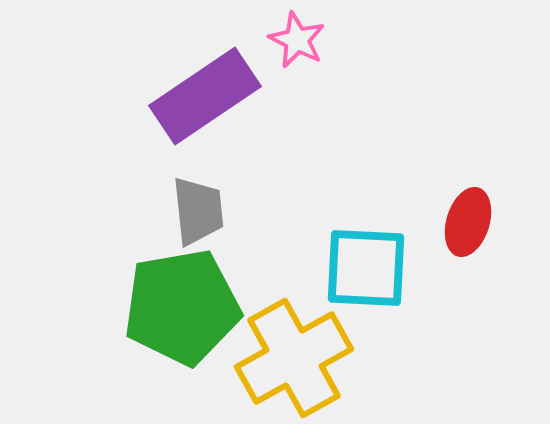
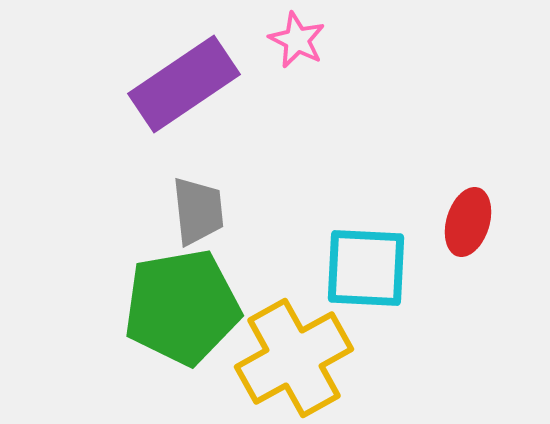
purple rectangle: moved 21 px left, 12 px up
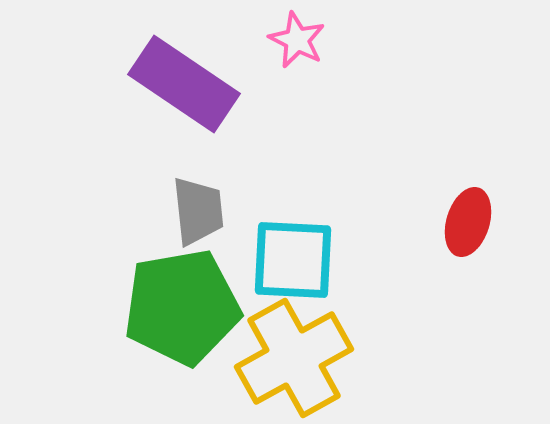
purple rectangle: rotated 68 degrees clockwise
cyan square: moved 73 px left, 8 px up
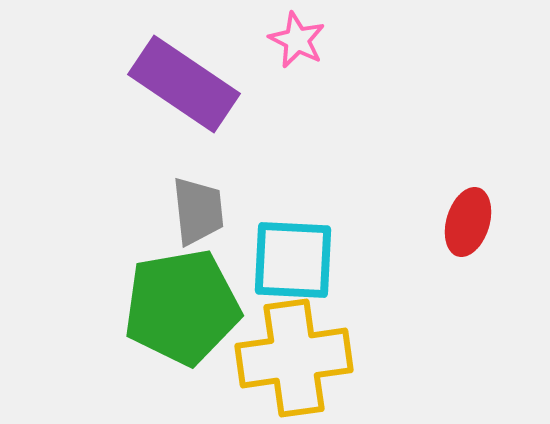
yellow cross: rotated 21 degrees clockwise
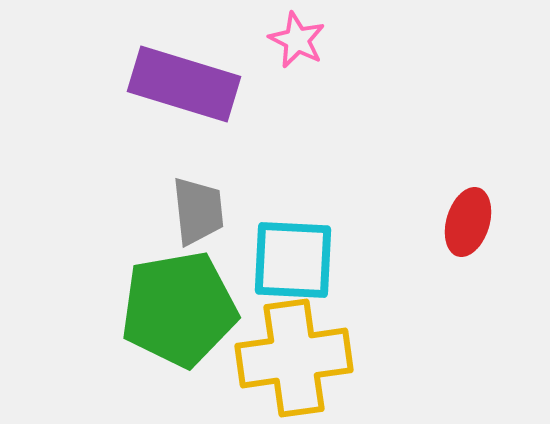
purple rectangle: rotated 17 degrees counterclockwise
green pentagon: moved 3 px left, 2 px down
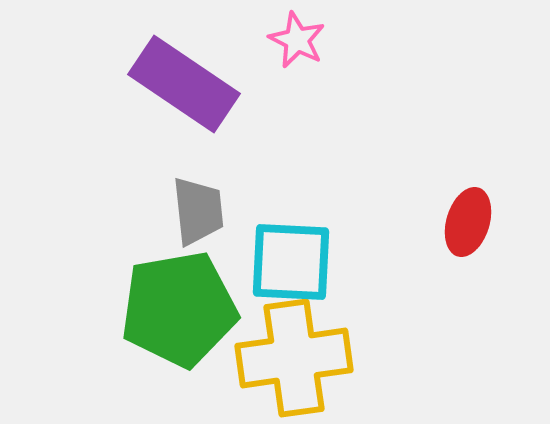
purple rectangle: rotated 17 degrees clockwise
cyan square: moved 2 px left, 2 px down
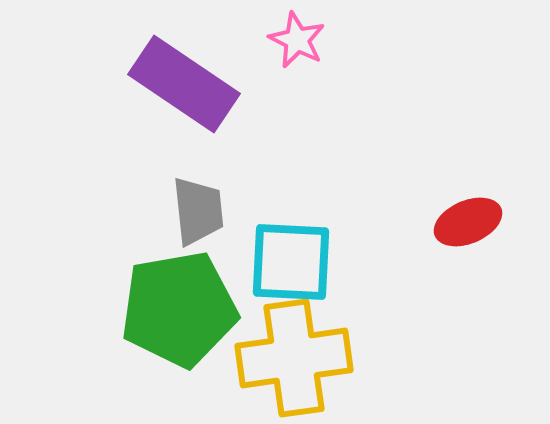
red ellipse: rotated 50 degrees clockwise
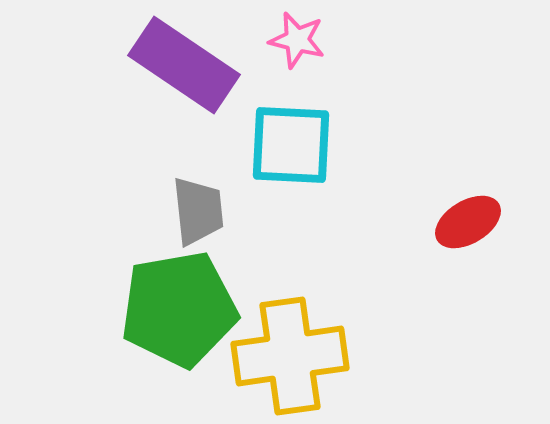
pink star: rotated 12 degrees counterclockwise
purple rectangle: moved 19 px up
red ellipse: rotated 8 degrees counterclockwise
cyan square: moved 117 px up
yellow cross: moved 4 px left, 2 px up
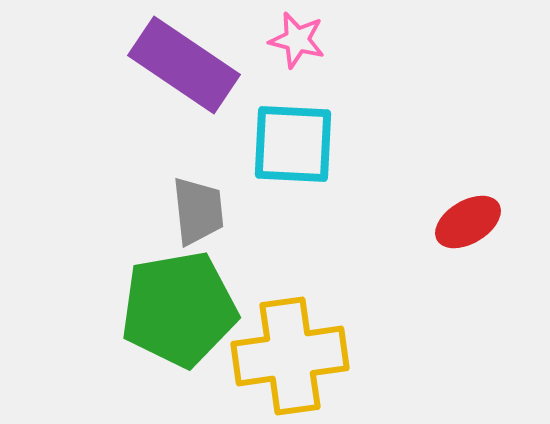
cyan square: moved 2 px right, 1 px up
